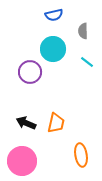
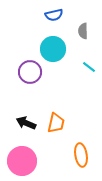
cyan line: moved 2 px right, 5 px down
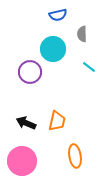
blue semicircle: moved 4 px right
gray semicircle: moved 1 px left, 3 px down
orange trapezoid: moved 1 px right, 2 px up
orange ellipse: moved 6 px left, 1 px down
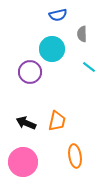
cyan circle: moved 1 px left
pink circle: moved 1 px right, 1 px down
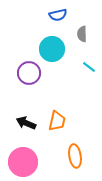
purple circle: moved 1 px left, 1 px down
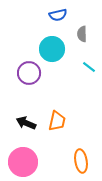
orange ellipse: moved 6 px right, 5 px down
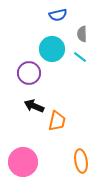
cyan line: moved 9 px left, 10 px up
black arrow: moved 8 px right, 17 px up
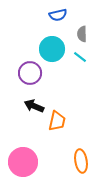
purple circle: moved 1 px right
